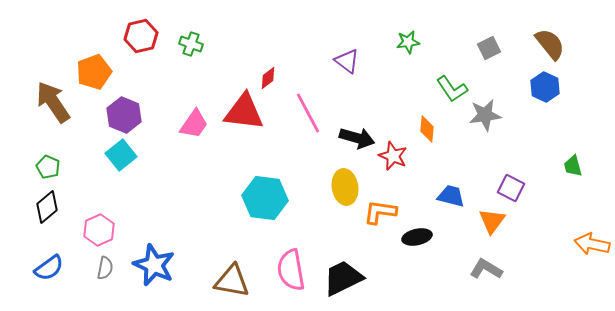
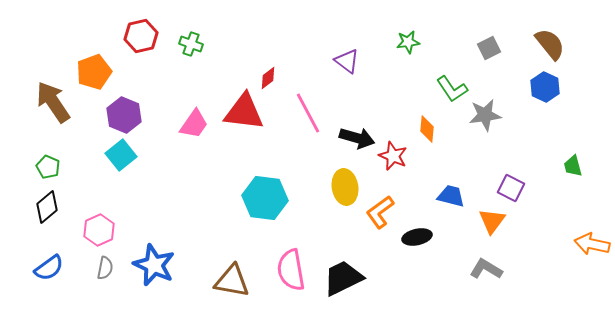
orange L-shape: rotated 44 degrees counterclockwise
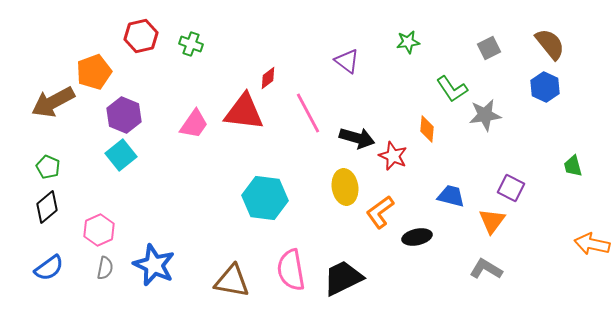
brown arrow: rotated 84 degrees counterclockwise
